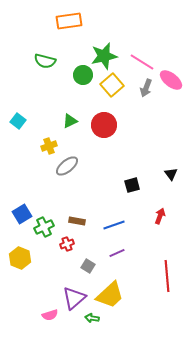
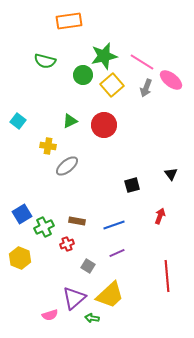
yellow cross: moved 1 px left; rotated 28 degrees clockwise
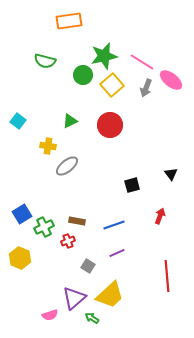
red circle: moved 6 px right
red cross: moved 1 px right, 3 px up
green arrow: rotated 24 degrees clockwise
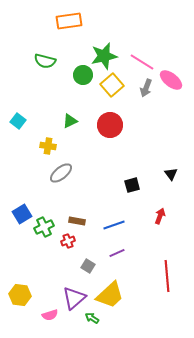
gray ellipse: moved 6 px left, 7 px down
yellow hexagon: moved 37 px down; rotated 15 degrees counterclockwise
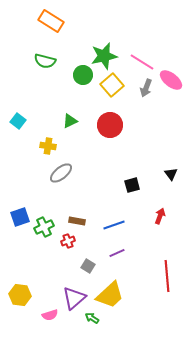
orange rectangle: moved 18 px left; rotated 40 degrees clockwise
blue square: moved 2 px left, 3 px down; rotated 12 degrees clockwise
